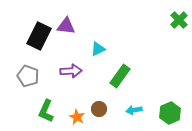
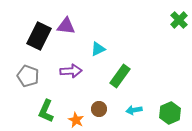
orange star: moved 1 px left, 3 px down
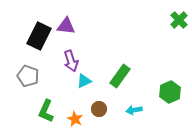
cyan triangle: moved 14 px left, 32 px down
purple arrow: moved 10 px up; rotated 75 degrees clockwise
green hexagon: moved 21 px up
orange star: moved 1 px left, 1 px up
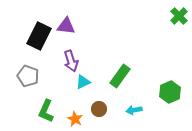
green cross: moved 4 px up
cyan triangle: moved 1 px left, 1 px down
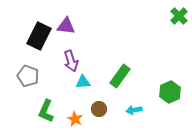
cyan triangle: rotated 21 degrees clockwise
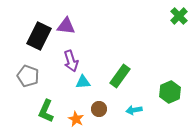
orange star: moved 1 px right
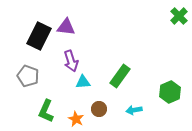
purple triangle: moved 1 px down
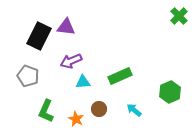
purple arrow: rotated 85 degrees clockwise
green rectangle: rotated 30 degrees clockwise
cyan arrow: rotated 49 degrees clockwise
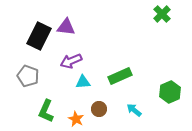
green cross: moved 17 px left, 2 px up
